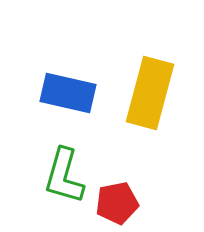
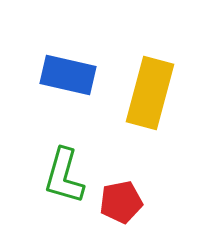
blue rectangle: moved 18 px up
red pentagon: moved 4 px right, 1 px up
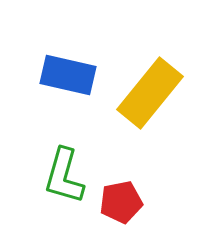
yellow rectangle: rotated 24 degrees clockwise
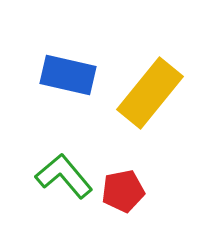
green L-shape: rotated 124 degrees clockwise
red pentagon: moved 2 px right, 11 px up
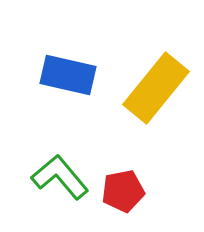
yellow rectangle: moved 6 px right, 5 px up
green L-shape: moved 4 px left, 1 px down
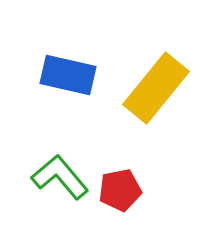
red pentagon: moved 3 px left, 1 px up
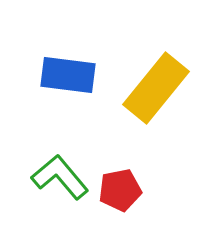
blue rectangle: rotated 6 degrees counterclockwise
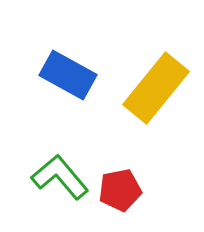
blue rectangle: rotated 22 degrees clockwise
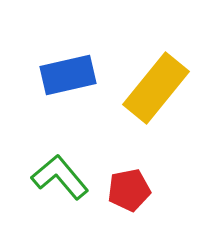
blue rectangle: rotated 42 degrees counterclockwise
red pentagon: moved 9 px right
